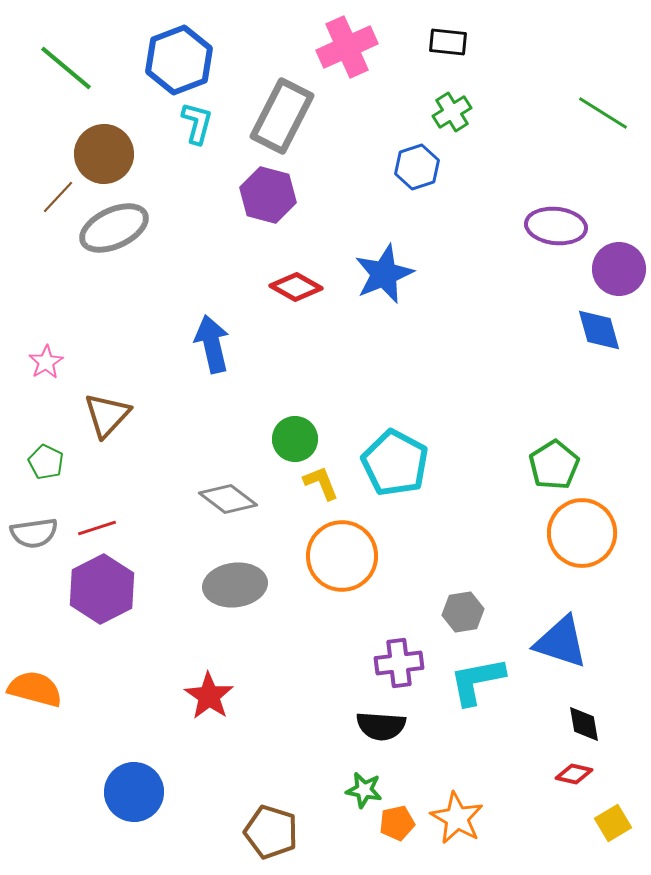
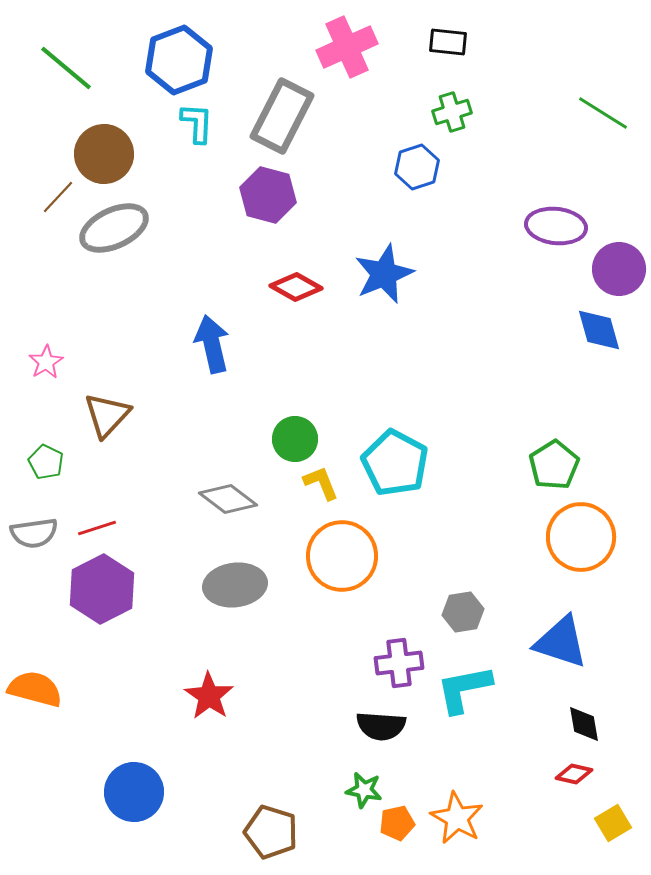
green cross at (452, 112): rotated 15 degrees clockwise
cyan L-shape at (197, 123): rotated 12 degrees counterclockwise
orange circle at (582, 533): moved 1 px left, 4 px down
cyan L-shape at (477, 681): moved 13 px left, 8 px down
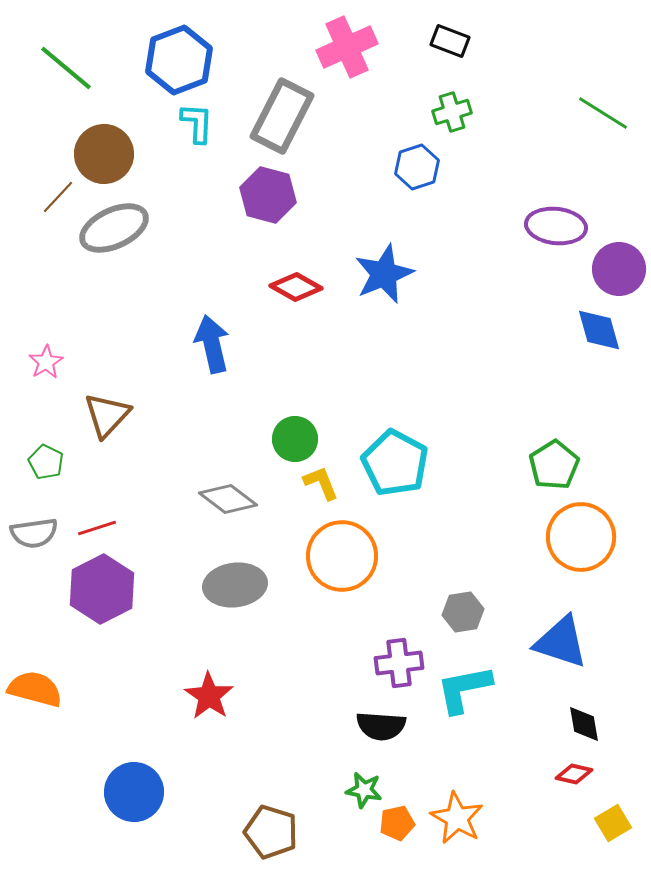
black rectangle at (448, 42): moved 2 px right, 1 px up; rotated 15 degrees clockwise
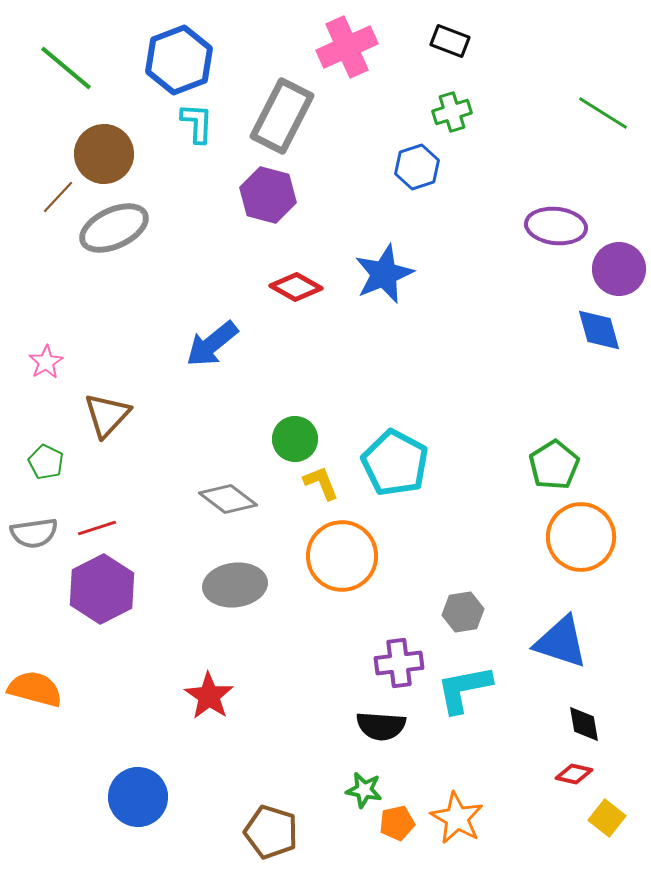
blue arrow at (212, 344): rotated 116 degrees counterclockwise
blue circle at (134, 792): moved 4 px right, 5 px down
yellow square at (613, 823): moved 6 px left, 5 px up; rotated 21 degrees counterclockwise
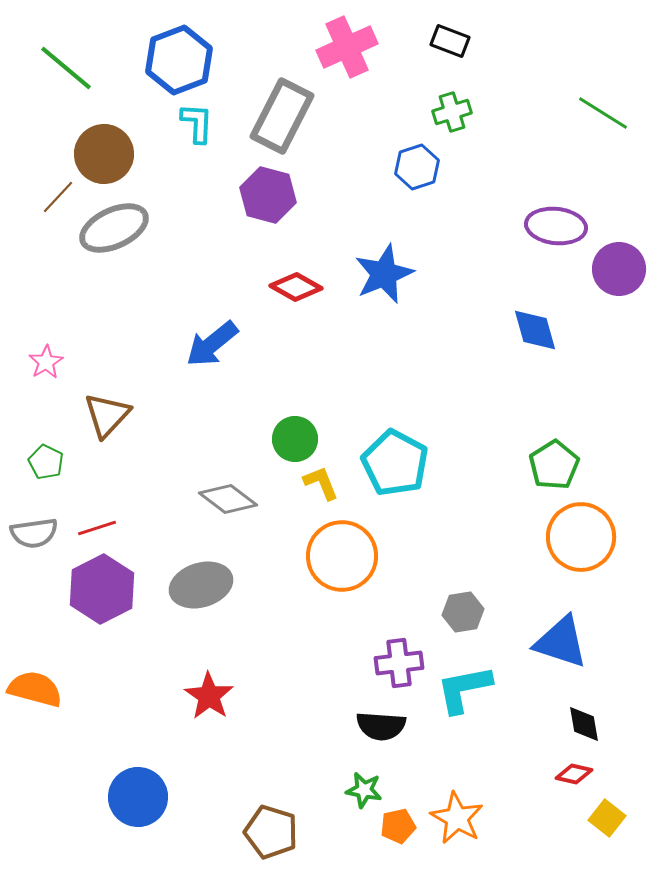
blue diamond at (599, 330): moved 64 px left
gray ellipse at (235, 585): moved 34 px left; rotated 10 degrees counterclockwise
orange pentagon at (397, 823): moved 1 px right, 3 px down
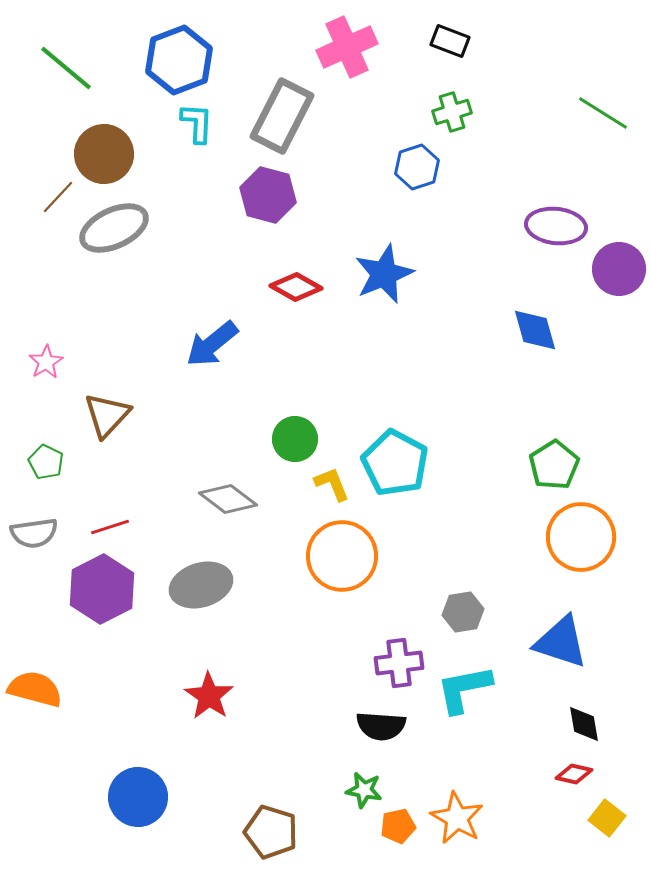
yellow L-shape at (321, 483): moved 11 px right, 1 px down
red line at (97, 528): moved 13 px right, 1 px up
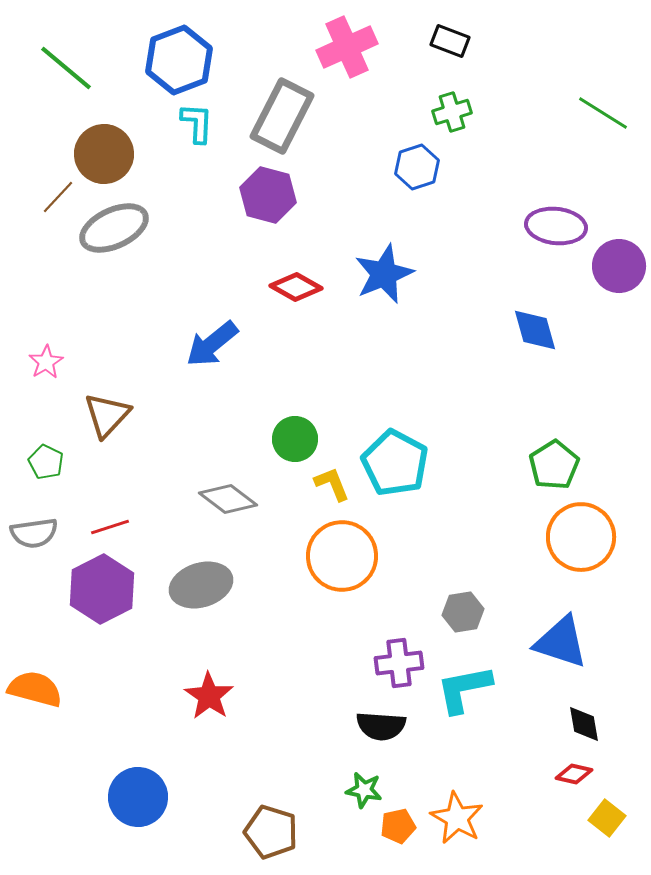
purple circle at (619, 269): moved 3 px up
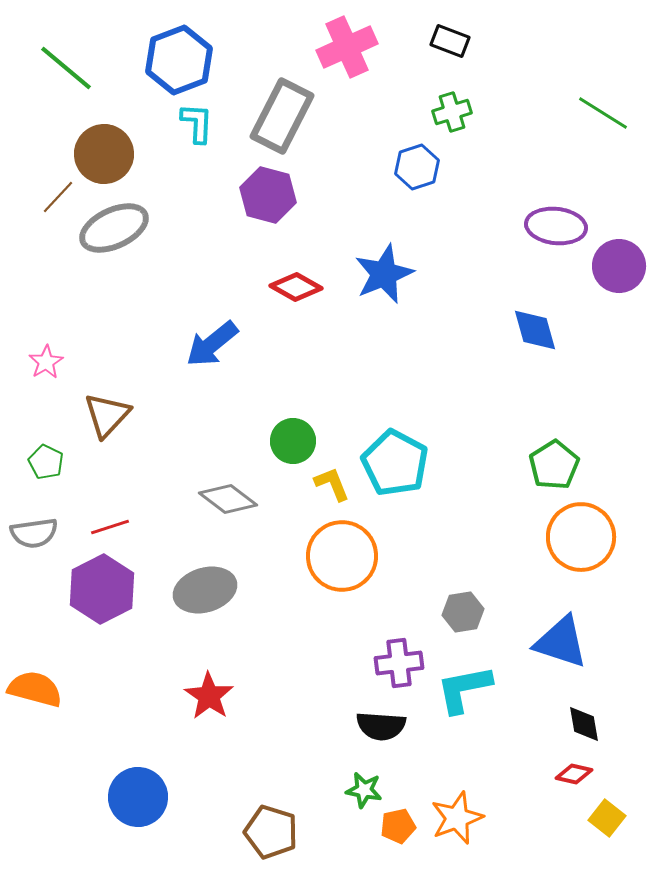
green circle at (295, 439): moved 2 px left, 2 px down
gray ellipse at (201, 585): moved 4 px right, 5 px down
orange star at (457, 818): rotated 22 degrees clockwise
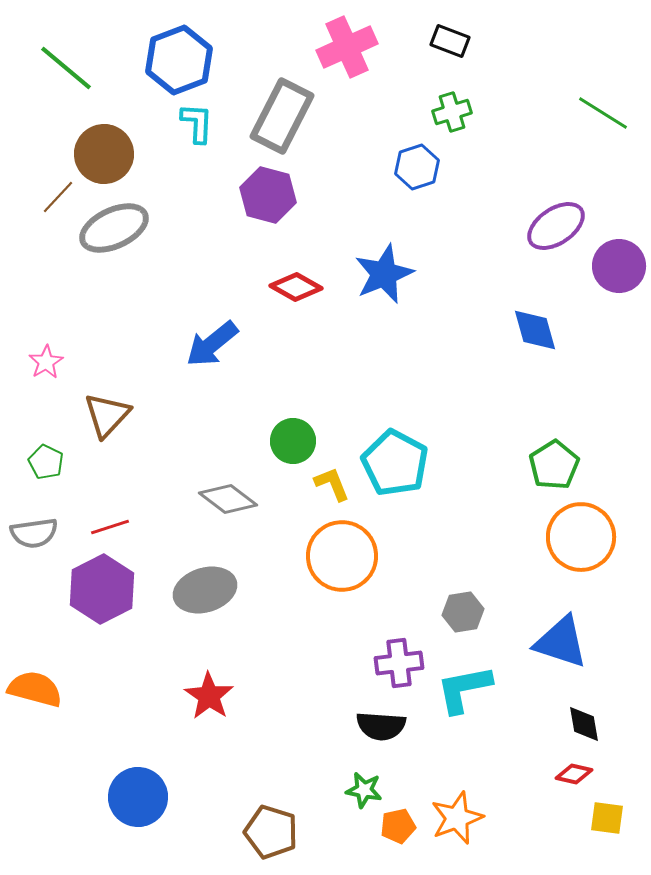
purple ellipse at (556, 226): rotated 40 degrees counterclockwise
yellow square at (607, 818): rotated 30 degrees counterclockwise
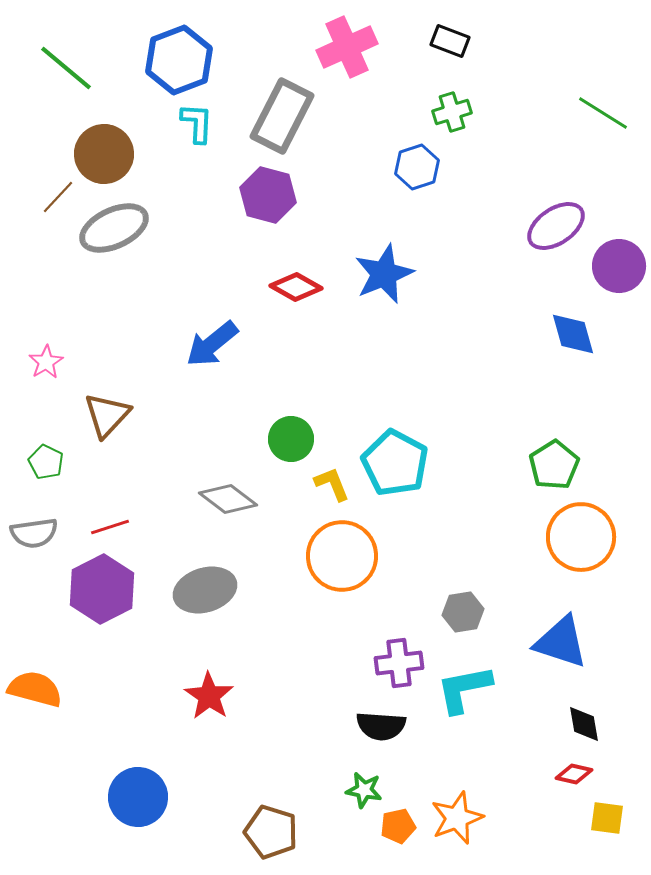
blue diamond at (535, 330): moved 38 px right, 4 px down
green circle at (293, 441): moved 2 px left, 2 px up
